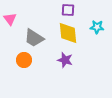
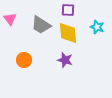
cyan star: rotated 16 degrees clockwise
gray trapezoid: moved 7 px right, 13 px up
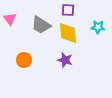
cyan star: moved 1 px right; rotated 16 degrees counterclockwise
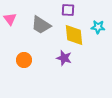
yellow diamond: moved 6 px right, 2 px down
purple star: moved 1 px left, 2 px up
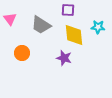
orange circle: moved 2 px left, 7 px up
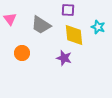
cyan star: rotated 16 degrees clockwise
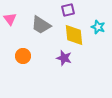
purple square: rotated 16 degrees counterclockwise
orange circle: moved 1 px right, 3 px down
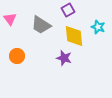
purple square: rotated 16 degrees counterclockwise
yellow diamond: moved 1 px down
orange circle: moved 6 px left
